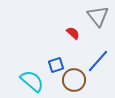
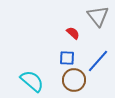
blue square: moved 11 px right, 7 px up; rotated 21 degrees clockwise
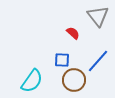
blue square: moved 5 px left, 2 px down
cyan semicircle: rotated 85 degrees clockwise
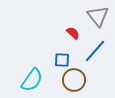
blue line: moved 3 px left, 10 px up
cyan semicircle: moved 1 px up
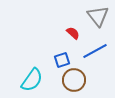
blue line: rotated 20 degrees clockwise
blue square: rotated 21 degrees counterclockwise
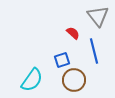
blue line: moved 1 px left; rotated 75 degrees counterclockwise
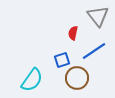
red semicircle: rotated 120 degrees counterclockwise
blue line: rotated 70 degrees clockwise
brown circle: moved 3 px right, 2 px up
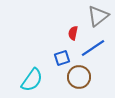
gray triangle: rotated 30 degrees clockwise
blue line: moved 1 px left, 3 px up
blue square: moved 2 px up
brown circle: moved 2 px right, 1 px up
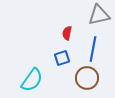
gray triangle: moved 1 px right, 1 px up; rotated 25 degrees clockwise
red semicircle: moved 6 px left
blue line: moved 1 px down; rotated 45 degrees counterclockwise
brown circle: moved 8 px right, 1 px down
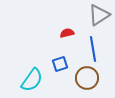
gray triangle: rotated 20 degrees counterclockwise
red semicircle: rotated 64 degrees clockwise
blue line: rotated 20 degrees counterclockwise
blue square: moved 2 px left, 6 px down
